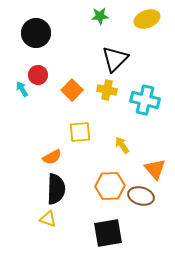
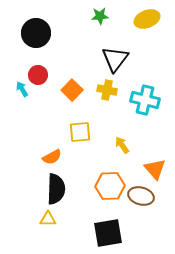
black triangle: rotated 8 degrees counterclockwise
yellow triangle: rotated 18 degrees counterclockwise
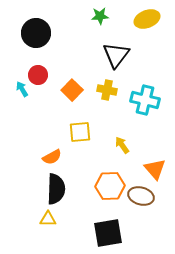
black triangle: moved 1 px right, 4 px up
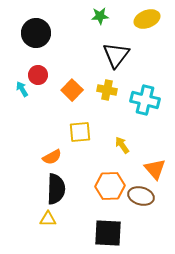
black square: rotated 12 degrees clockwise
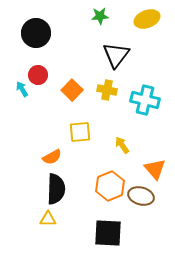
orange hexagon: rotated 20 degrees counterclockwise
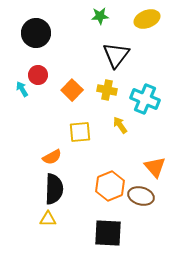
cyan cross: moved 1 px up; rotated 8 degrees clockwise
yellow arrow: moved 2 px left, 20 px up
orange triangle: moved 2 px up
black semicircle: moved 2 px left
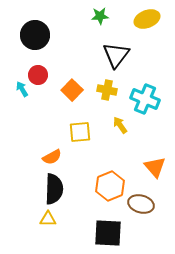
black circle: moved 1 px left, 2 px down
brown ellipse: moved 8 px down
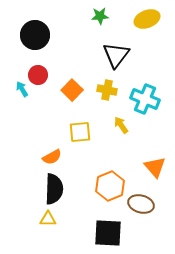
yellow arrow: moved 1 px right
